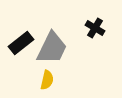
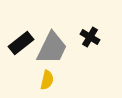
black cross: moved 5 px left, 9 px down
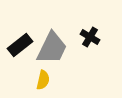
black rectangle: moved 1 px left, 2 px down
yellow semicircle: moved 4 px left
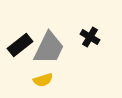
gray trapezoid: moved 3 px left
yellow semicircle: rotated 60 degrees clockwise
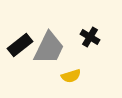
yellow semicircle: moved 28 px right, 4 px up
